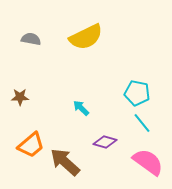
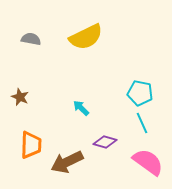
cyan pentagon: moved 3 px right
brown star: rotated 24 degrees clockwise
cyan line: rotated 15 degrees clockwise
orange trapezoid: rotated 48 degrees counterclockwise
brown arrow: moved 2 px right; rotated 68 degrees counterclockwise
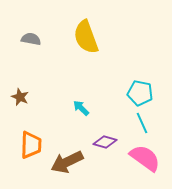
yellow semicircle: rotated 96 degrees clockwise
pink semicircle: moved 3 px left, 4 px up
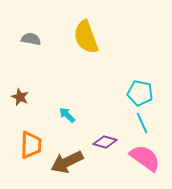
cyan arrow: moved 14 px left, 7 px down
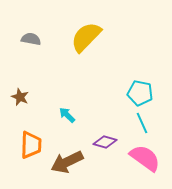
yellow semicircle: rotated 64 degrees clockwise
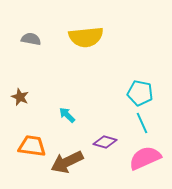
yellow semicircle: rotated 140 degrees counterclockwise
orange trapezoid: moved 1 px right, 1 px down; rotated 84 degrees counterclockwise
pink semicircle: rotated 60 degrees counterclockwise
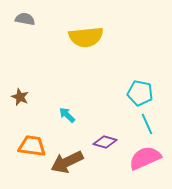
gray semicircle: moved 6 px left, 20 px up
cyan line: moved 5 px right, 1 px down
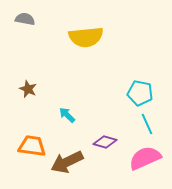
brown star: moved 8 px right, 8 px up
